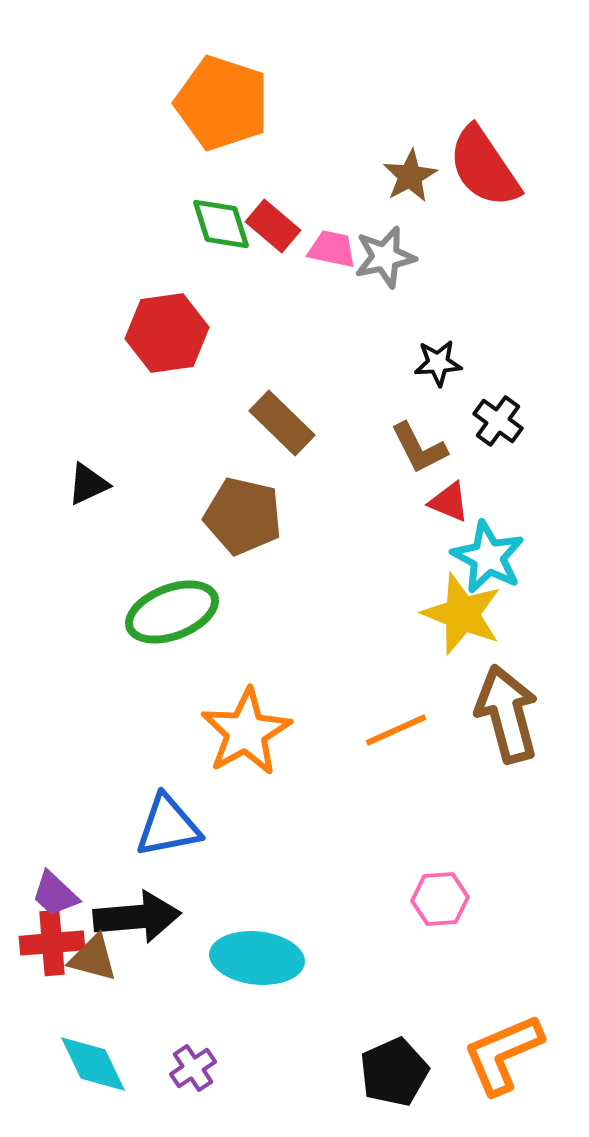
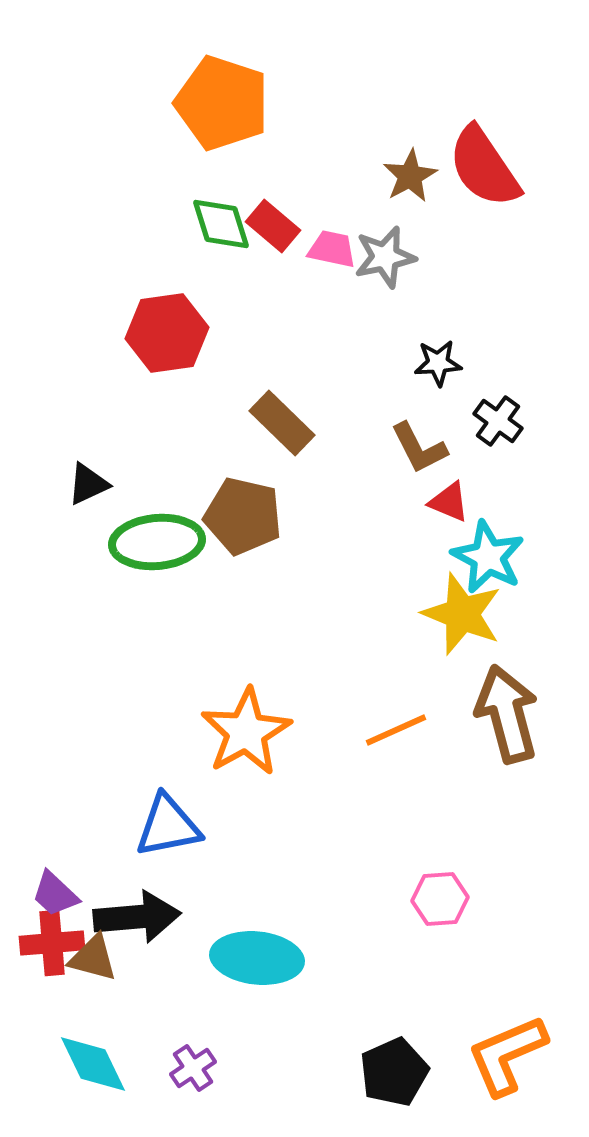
green ellipse: moved 15 px left, 70 px up; rotated 16 degrees clockwise
orange L-shape: moved 4 px right, 1 px down
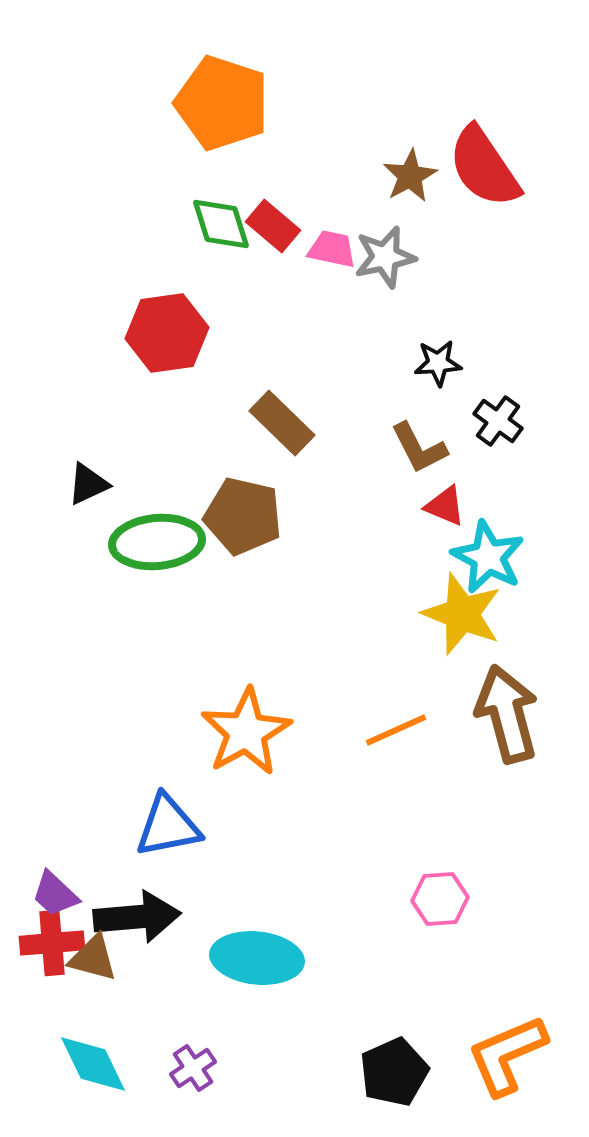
red triangle: moved 4 px left, 4 px down
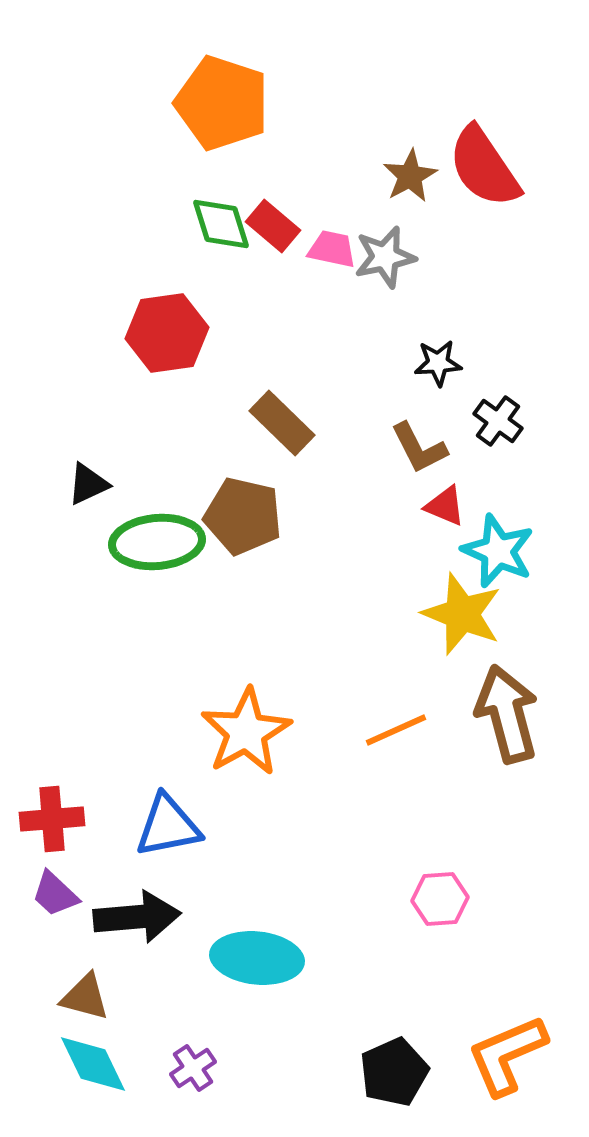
cyan star: moved 10 px right, 6 px up; rotated 4 degrees counterclockwise
red cross: moved 124 px up
brown triangle: moved 8 px left, 39 px down
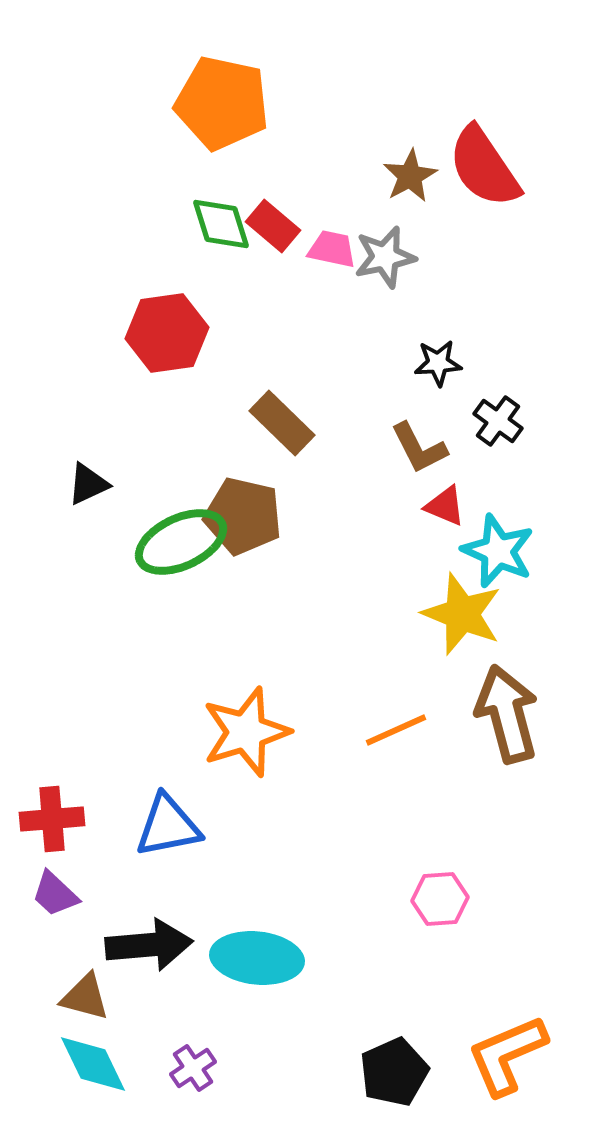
orange pentagon: rotated 6 degrees counterclockwise
green ellipse: moved 24 px right; rotated 20 degrees counterclockwise
orange star: rotated 12 degrees clockwise
black arrow: moved 12 px right, 28 px down
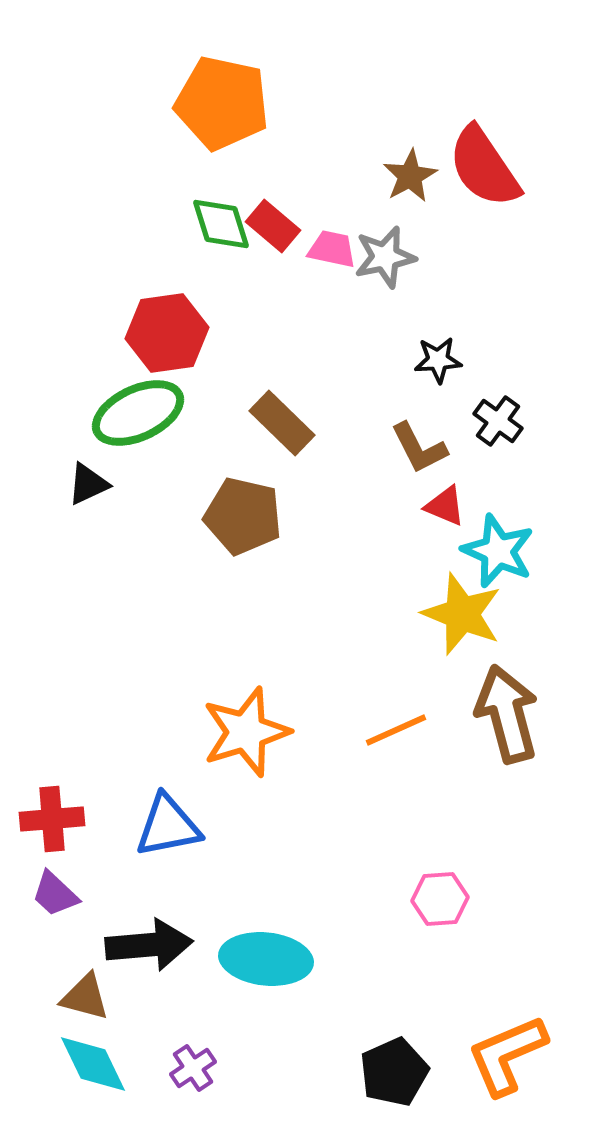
black star: moved 3 px up
green ellipse: moved 43 px left, 129 px up
cyan ellipse: moved 9 px right, 1 px down
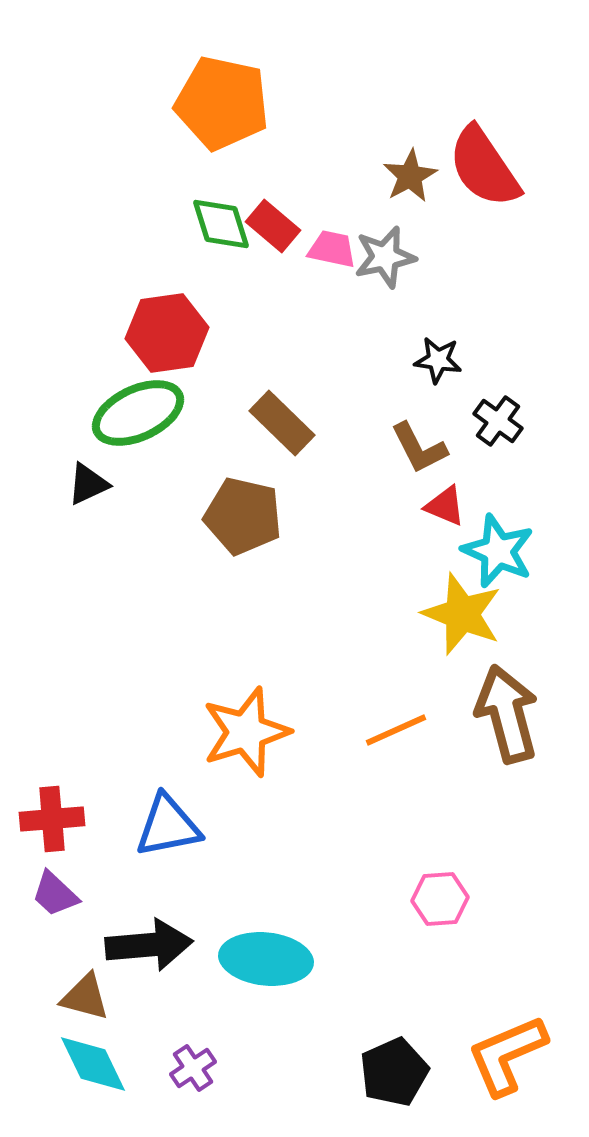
black star: rotated 12 degrees clockwise
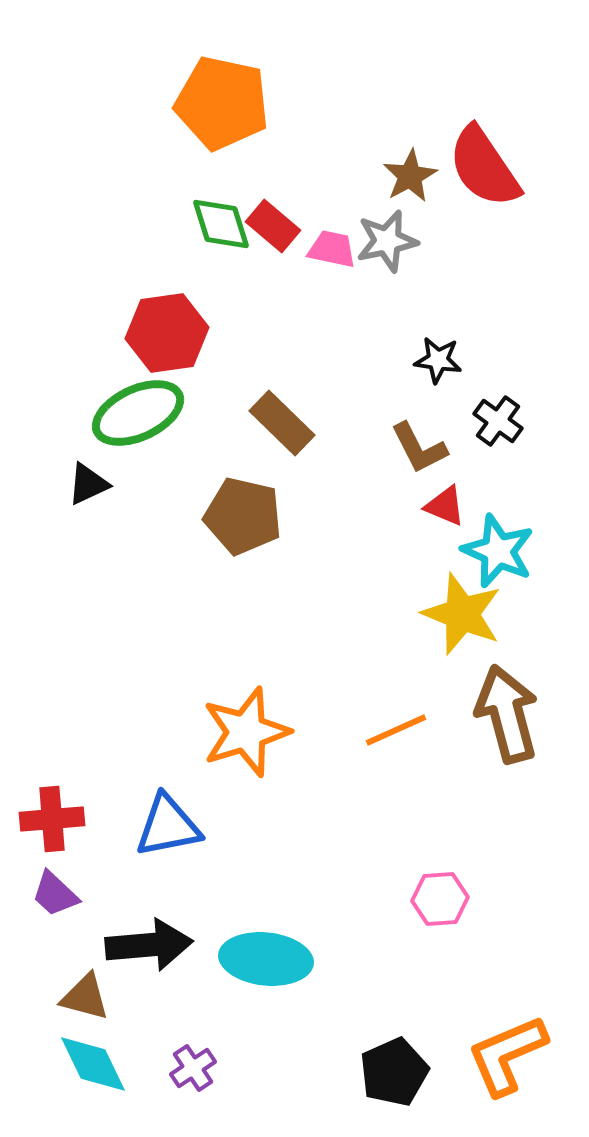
gray star: moved 2 px right, 16 px up
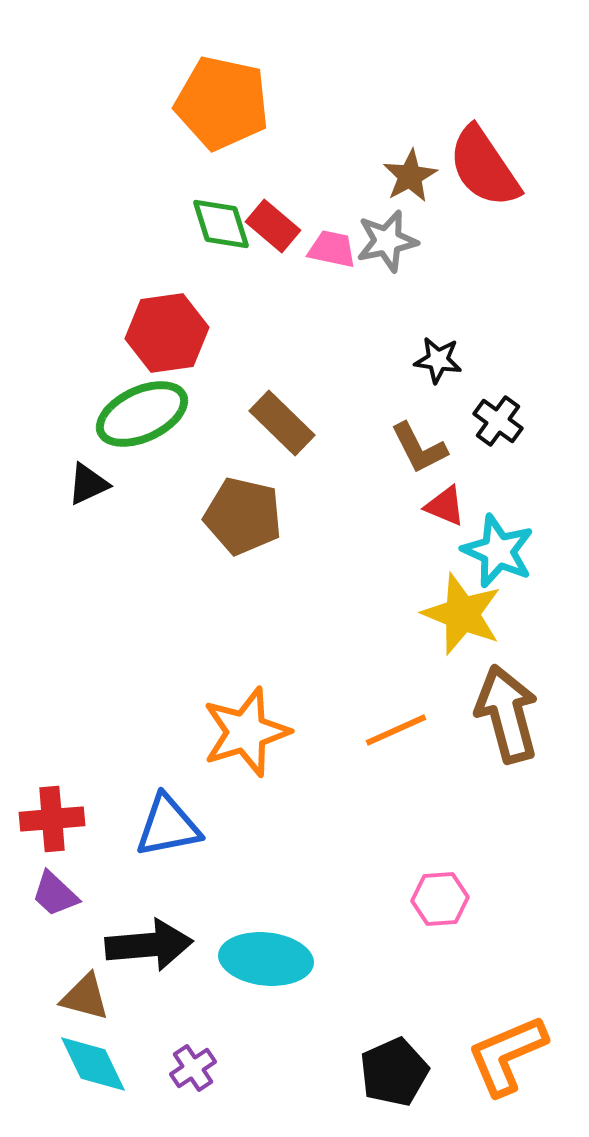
green ellipse: moved 4 px right, 1 px down
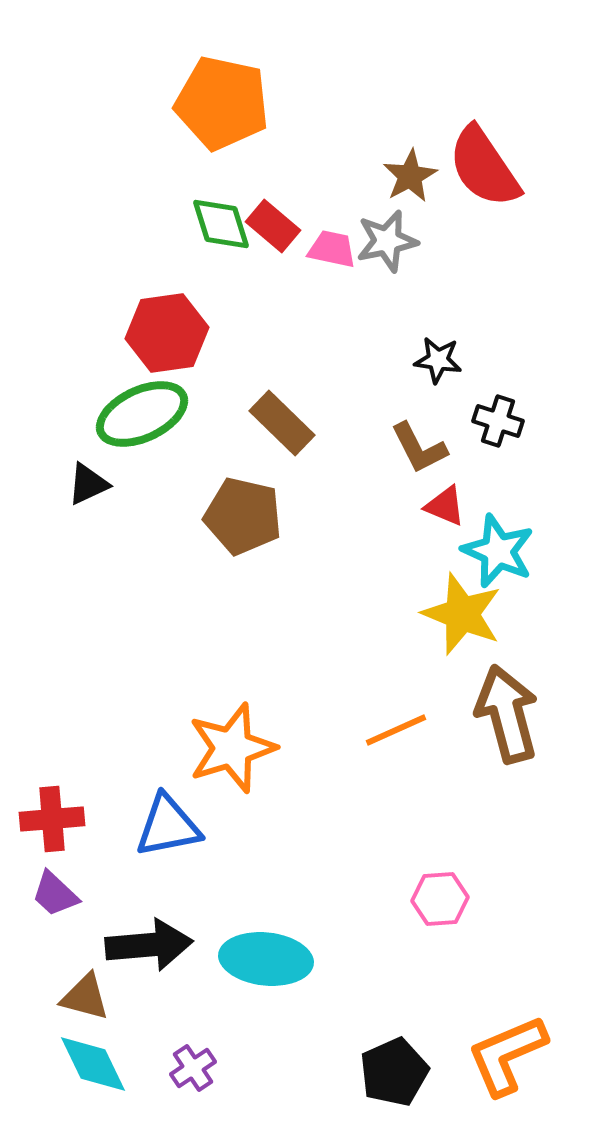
black cross: rotated 18 degrees counterclockwise
orange star: moved 14 px left, 16 px down
